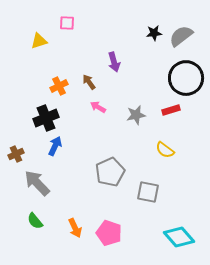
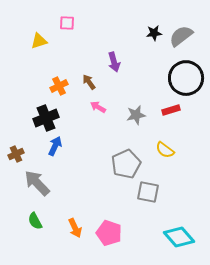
gray pentagon: moved 16 px right, 8 px up
green semicircle: rotated 12 degrees clockwise
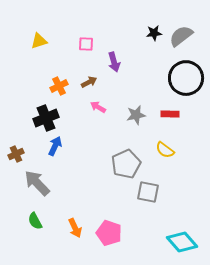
pink square: moved 19 px right, 21 px down
brown arrow: rotated 98 degrees clockwise
red rectangle: moved 1 px left, 4 px down; rotated 18 degrees clockwise
cyan diamond: moved 3 px right, 5 px down
